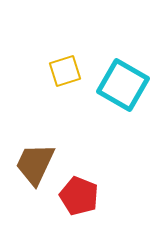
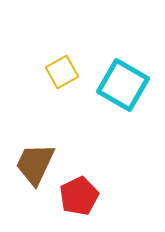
yellow square: moved 3 px left, 1 px down; rotated 12 degrees counterclockwise
red pentagon: rotated 24 degrees clockwise
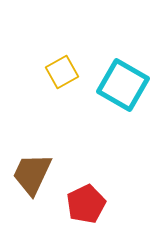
brown trapezoid: moved 3 px left, 10 px down
red pentagon: moved 7 px right, 8 px down
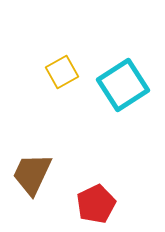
cyan square: rotated 27 degrees clockwise
red pentagon: moved 10 px right
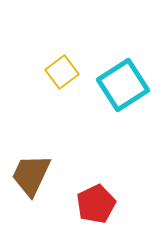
yellow square: rotated 8 degrees counterclockwise
brown trapezoid: moved 1 px left, 1 px down
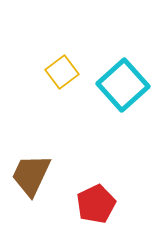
cyan square: rotated 9 degrees counterclockwise
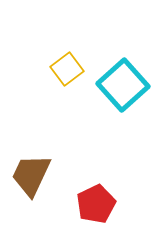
yellow square: moved 5 px right, 3 px up
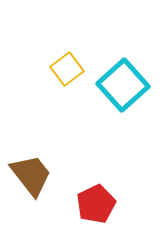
brown trapezoid: rotated 117 degrees clockwise
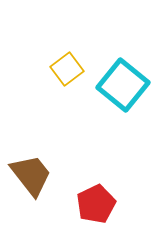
cyan square: rotated 9 degrees counterclockwise
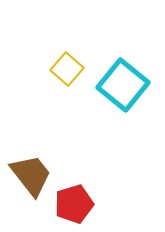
yellow square: rotated 12 degrees counterclockwise
red pentagon: moved 22 px left; rotated 9 degrees clockwise
